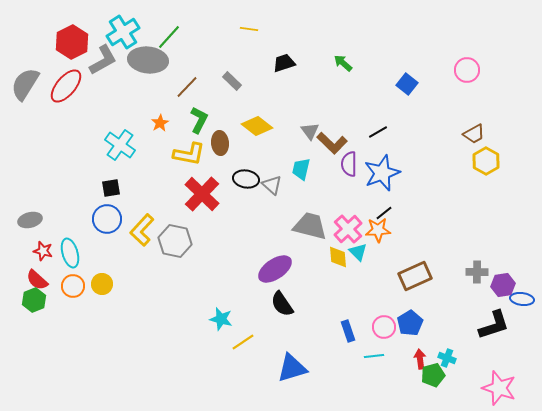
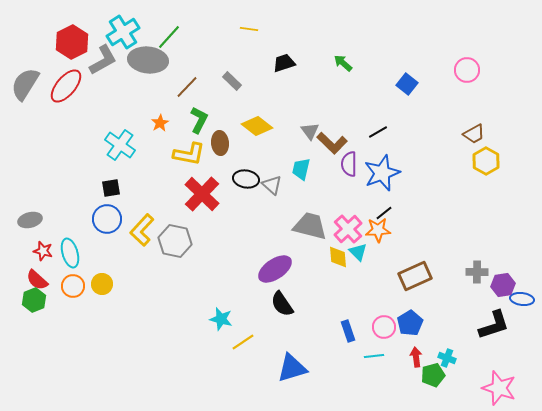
red arrow at (420, 359): moved 4 px left, 2 px up
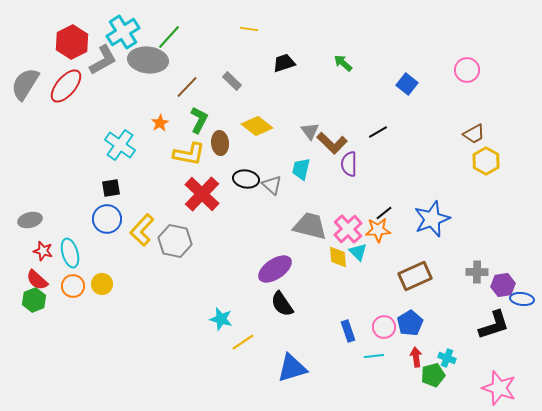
blue star at (382, 173): moved 50 px right, 46 px down
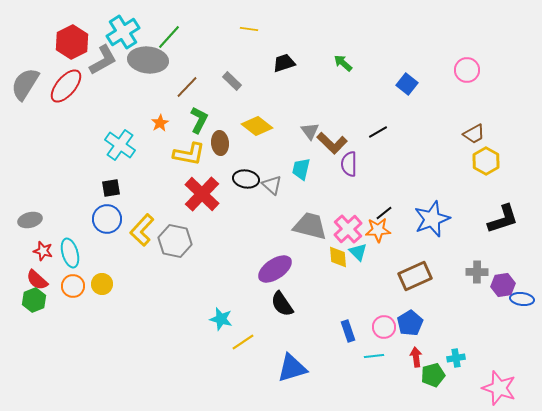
black L-shape at (494, 325): moved 9 px right, 106 px up
cyan cross at (447, 358): moved 9 px right; rotated 30 degrees counterclockwise
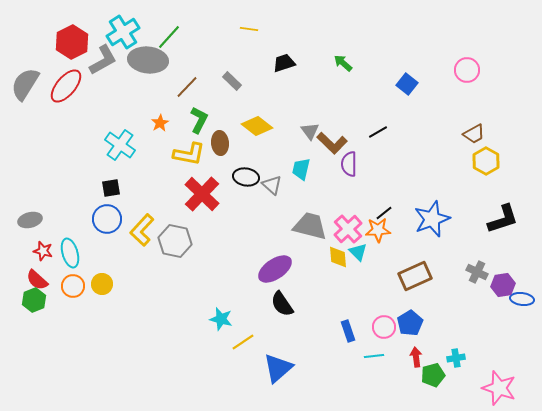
black ellipse at (246, 179): moved 2 px up
gray cross at (477, 272): rotated 25 degrees clockwise
blue triangle at (292, 368): moved 14 px left; rotated 24 degrees counterclockwise
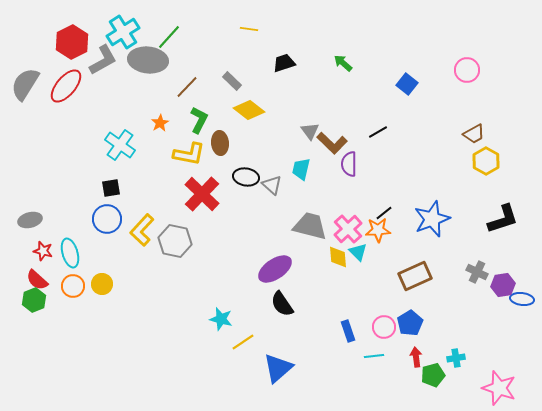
yellow diamond at (257, 126): moved 8 px left, 16 px up
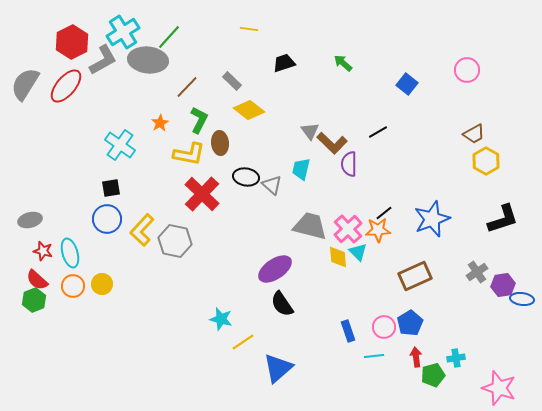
gray cross at (477, 272): rotated 30 degrees clockwise
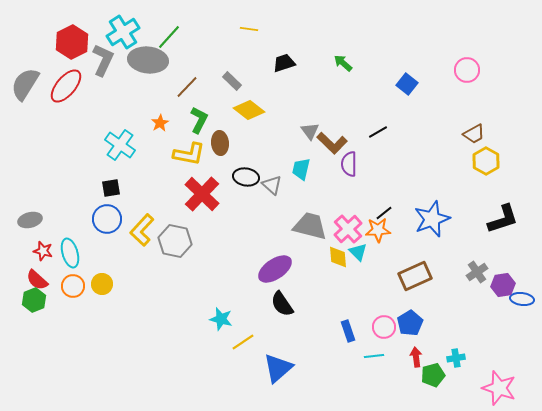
gray L-shape at (103, 60): rotated 36 degrees counterclockwise
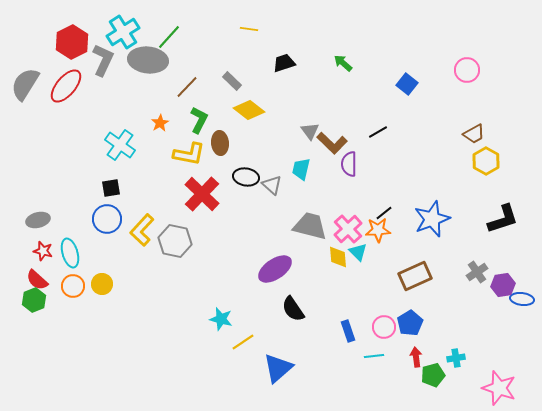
gray ellipse at (30, 220): moved 8 px right
black semicircle at (282, 304): moved 11 px right, 5 px down
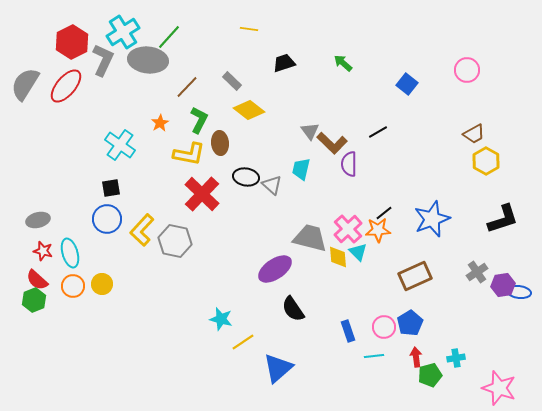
gray trapezoid at (310, 226): moved 12 px down
blue ellipse at (522, 299): moved 3 px left, 7 px up
green pentagon at (433, 375): moved 3 px left
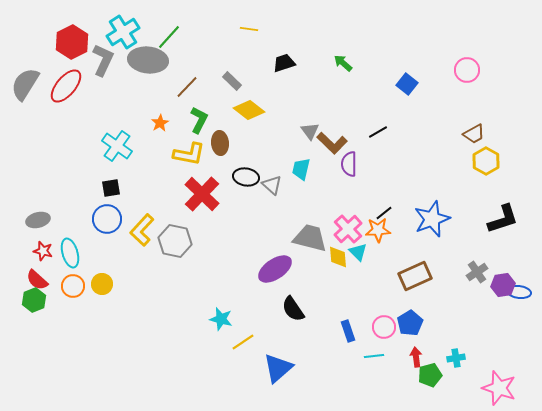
cyan cross at (120, 145): moved 3 px left, 1 px down
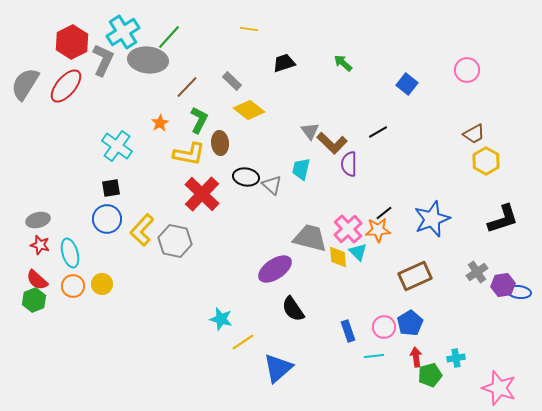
red star at (43, 251): moved 3 px left, 6 px up
